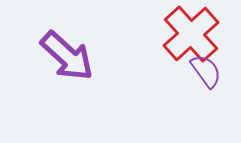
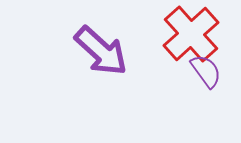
purple arrow: moved 34 px right, 5 px up
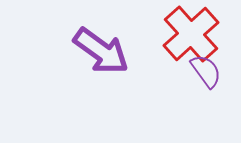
purple arrow: rotated 6 degrees counterclockwise
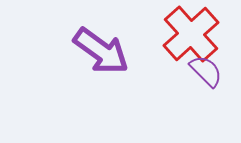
purple semicircle: rotated 9 degrees counterclockwise
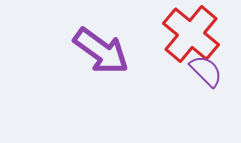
red cross: rotated 8 degrees counterclockwise
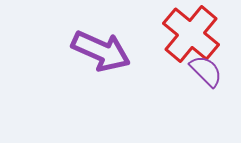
purple arrow: rotated 12 degrees counterclockwise
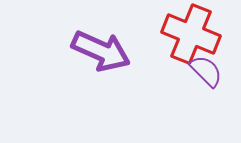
red cross: rotated 18 degrees counterclockwise
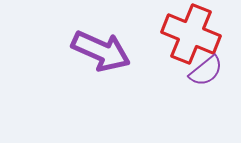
purple semicircle: rotated 96 degrees clockwise
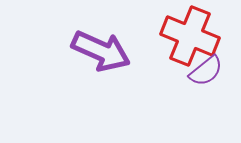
red cross: moved 1 px left, 2 px down
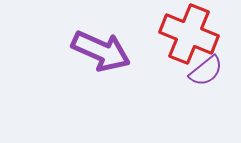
red cross: moved 1 px left, 2 px up
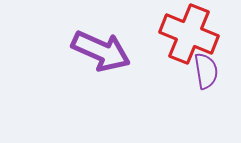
purple semicircle: rotated 60 degrees counterclockwise
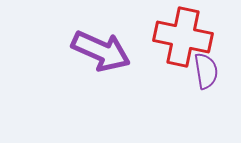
red cross: moved 6 px left, 3 px down; rotated 10 degrees counterclockwise
